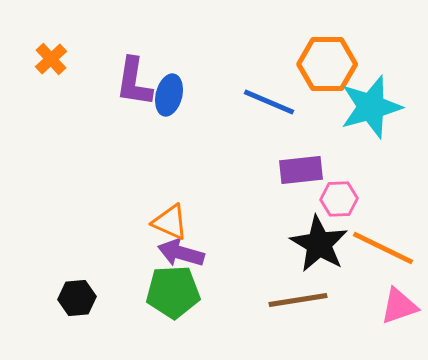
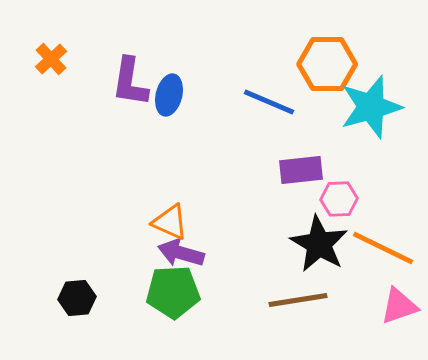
purple L-shape: moved 4 px left
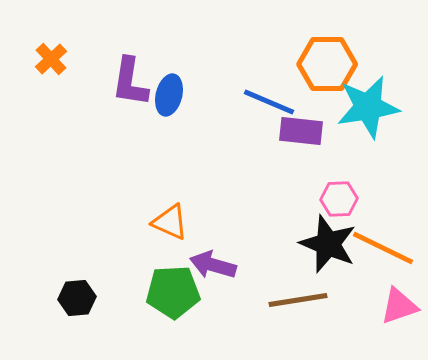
cyan star: moved 3 px left; rotated 6 degrees clockwise
purple rectangle: moved 39 px up; rotated 12 degrees clockwise
black star: moved 9 px right; rotated 8 degrees counterclockwise
purple arrow: moved 32 px right, 12 px down
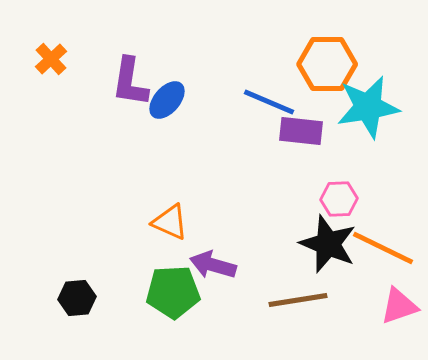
blue ellipse: moved 2 px left, 5 px down; rotated 27 degrees clockwise
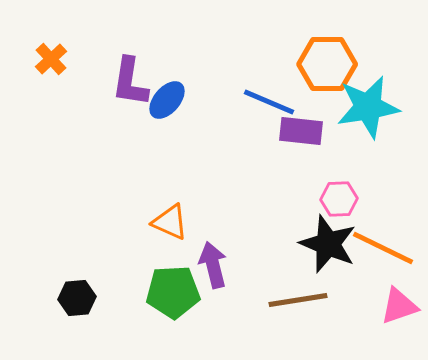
purple arrow: rotated 60 degrees clockwise
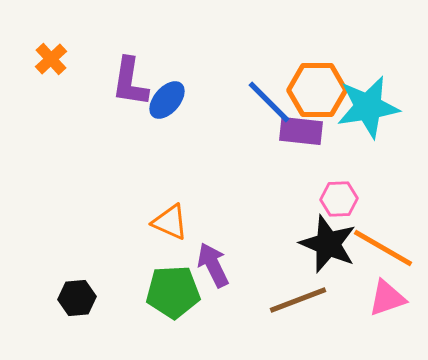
orange hexagon: moved 10 px left, 26 px down
blue line: rotated 22 degrees clockwise
orange line: rotated 4 degrees clockwise
purple arrow: rotated 12 degrees counterclockwise
brown line: rotated 12 degrees counterclockwise
pink triangle: moved 12 px left, 8 px up
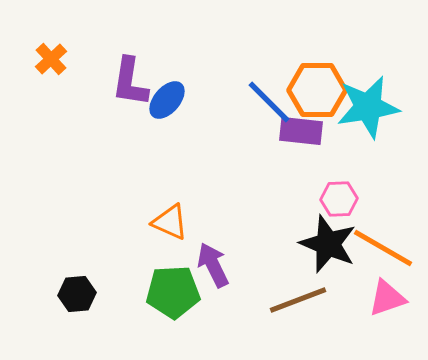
black hexagon: moved 4 px up
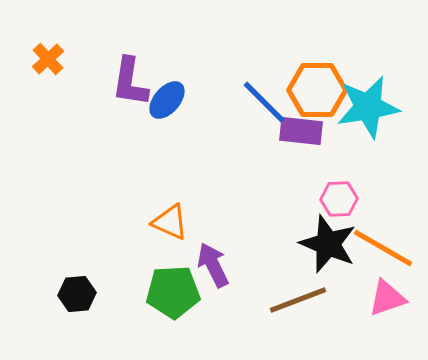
orange cross: moved 3 px left
blue line: moved 5 px left
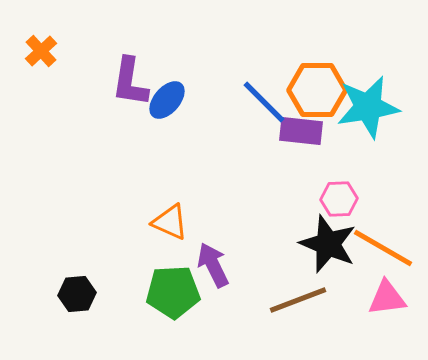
orange cross: moved 7 px left, 8 px up
pink triangle: rotated 12 degrees clockwise
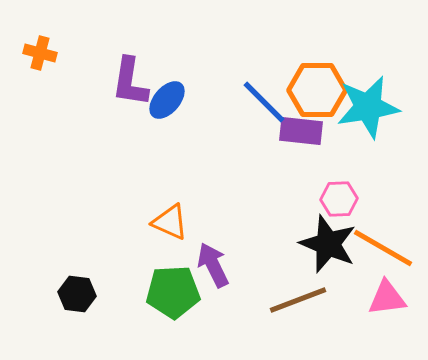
orange cross: moved 1 px left, 2 px down; rotated 32 degrees counterclockwise
black hexagon: rotated 12 degrees clockwise
